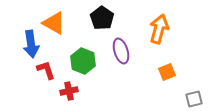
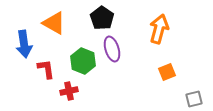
blue arrow: moved 7 px left
purple ellipse: moved 9 px left, 2 px up
red L-shape: moved 1 px up; rotated 10 degrees clockwise
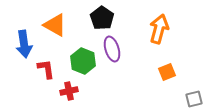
orange triangle: moved 1 px right, 2 px down
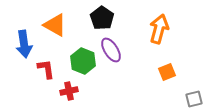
purple ellipse: moved 1 px left, 1 px down; rotated 15 degrees counterclockwise
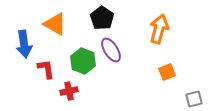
orange triangle: moved 1 px up
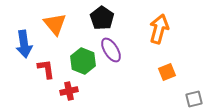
orange triangle: rotated 20 degrees clockwise
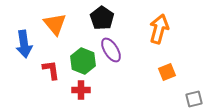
red L-shape: moved 5 px right, 1 px down
red cross: moved 12 px right, 1 px up; rotated 12 degrees clockwise
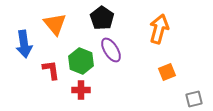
green hexagon: moved 2 px left
